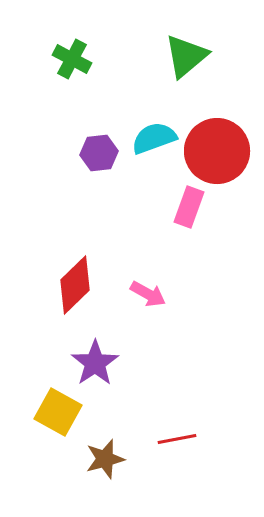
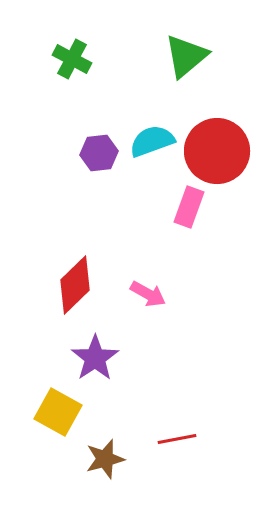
cyan semicircle: moved 2 px left, 3 px down
purple star: moved 5 px up
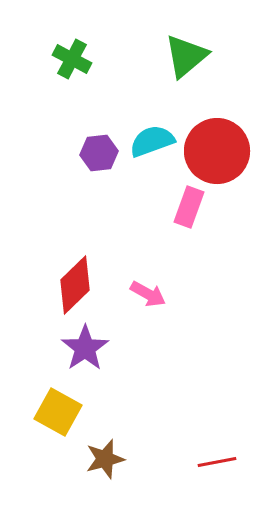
purple star: moved 10 px left, 10 px up
red line: moved 40 px right, 23 px down
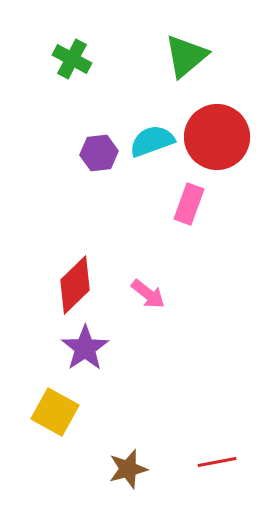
red circle: moved 14 px up
pink rectangle: moved 3 px up
pink arrow: rotated 9 degrees clockwise
yellow square: moved 3 px left
brown star: moved 23 px right, 10 px down
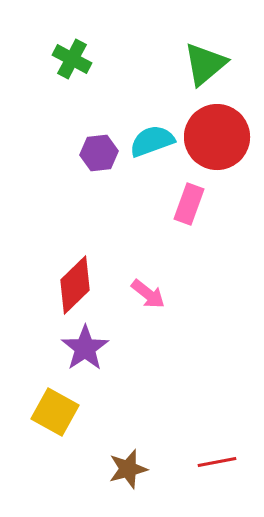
green triangle: moved 19 px right, 8 px down
